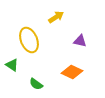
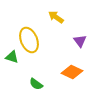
yellow arrow: rotated 112 degrees counterclockwise
purple triangle: rotated 40 degrees clockwise
green triangle: moved 8 px up; rotated 16 degrees counterclockwise
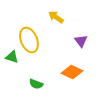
purple triangle: moved 1 px right
green semicircle: rotated 16 degrees counterclockwise
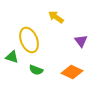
green semicircle: moved 14 px up
